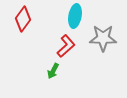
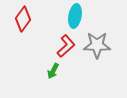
gray star: moved 6 px left, 7 px down
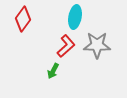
cyan ellipse: moved 1 px down
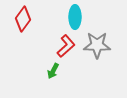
cyan ellipse: rotated 10 degrees counterclockwise
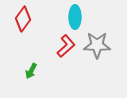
green arrow: moved 22 px left
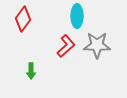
cyan ellipse: moved 2 px right, 1 px up
green arrow: rotated 28 degrees counterclockwise
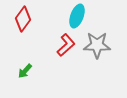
cyan ellipse: rotated 20 degrees clockwise
red L-shape: moved 1 px up
green arrow: moved 6 px left; rotated 42 degrees clockwise
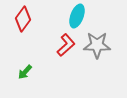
green arrow: moved 1 px down
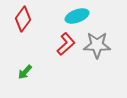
cyan ellipse: rotated 50 degrees clockwise
red L-shape: moved 1 px up
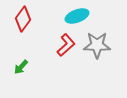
red L-shape: moved 1 px down
green arrow: moved 4 px left, 5 px up
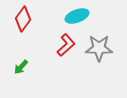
gray star: moved 2 px right, 3 px down
